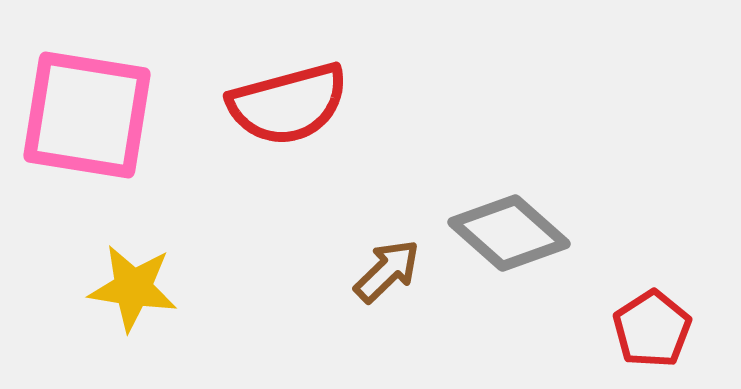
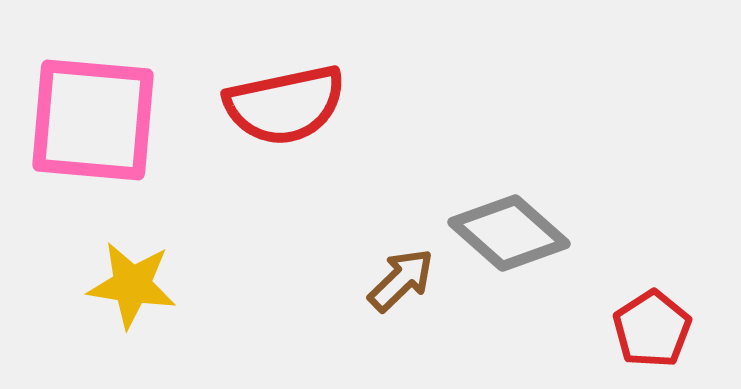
red semicircle: moved 3 px left, 1 px down; rotated 3 degrees clockwise
pink square: moved 6 px right, 5 px down; rotated 4 degrees counterclockwise
brown arrow: moved 14 px right, 9 px down
yellow star: moved 1 px left, 3 px up
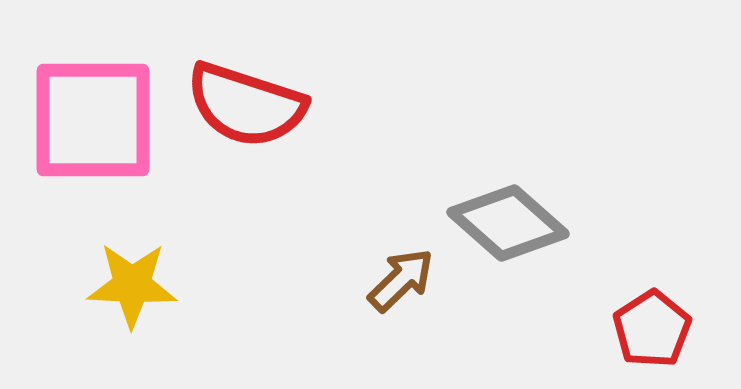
red semicircle: moved 39 px left; rotated 30 degrees clockwise
pink square: rotated 5 degrees counterclockwise
gray diamond: moved 1 px left, 10 px up
yellow star: rotated 6 degrees counterclockwise
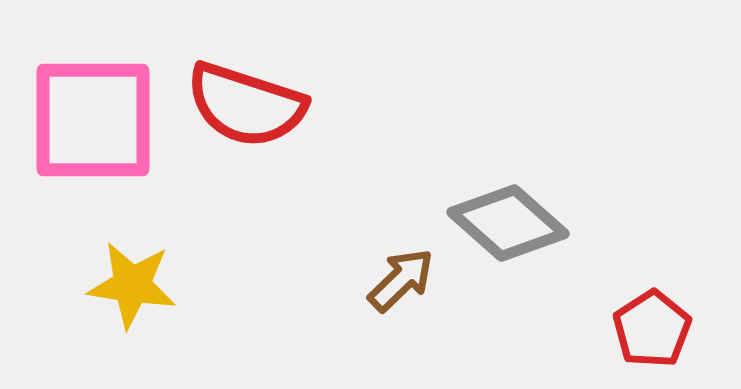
yellow star: rotated 6 degrees clockwise
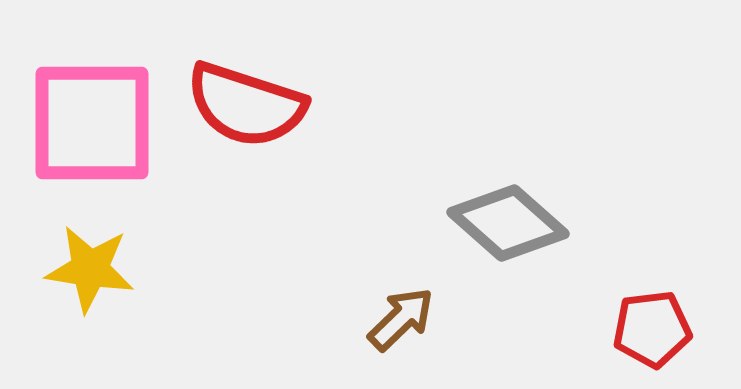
pink square: moved 1 px left, 3 px down
brown arrow: moved 39 px down
yellow star: moved 42 px left, 16 px up
red pentagon: rotated 26 degrees clockwise
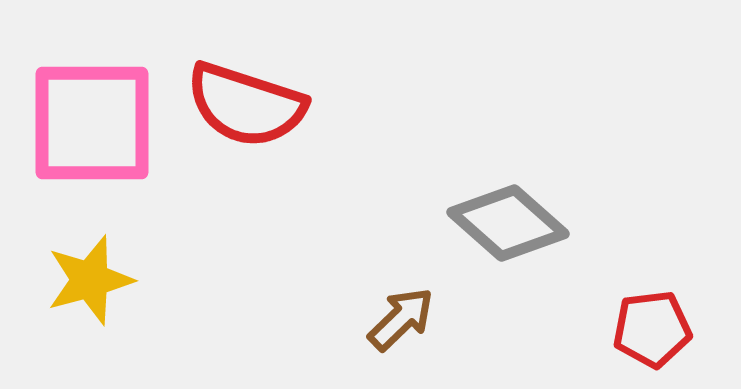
yellow star: moved 11 px down; rotated 24 degrees counterclockwise
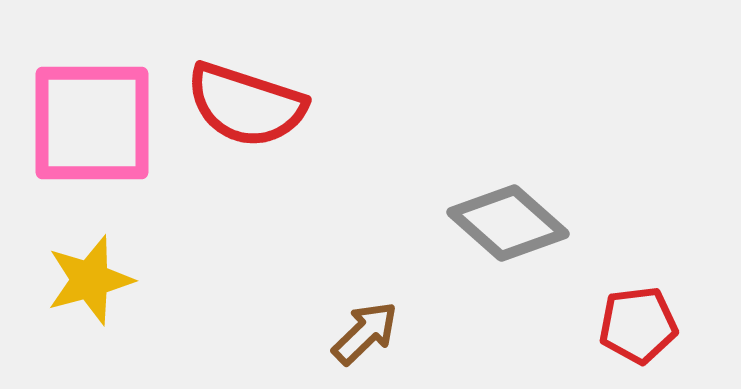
brown arrow: moved 36 px left, 14 px down
red pentagon: moved 14 px left, 4 px up
